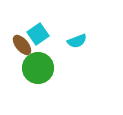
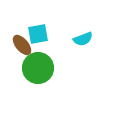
cyan square: rotated 25 degrees clockwise
cyan semicircle: moved 6 px right, 2 px up
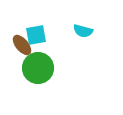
cyan square: moved 2 px left, 1 px down
cyan semicircle: moved 8 px up; rotated 36 degrees clockwise
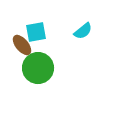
cyan semicircle: rotated 54 degrees counterclockwise
cyan square: moved 3 px up
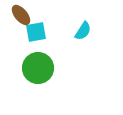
cyan semicircle: rotated 18 degrees counterclockwise
brown ellipse: moved 1 px left, 30 px up
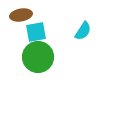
brown ellipse: rotated 60 degrees counterclockwise
green circle: moved 11 px up
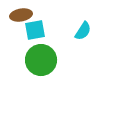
cyan square: moved 1 px left, 2 px up
green circle: moved 3 px right, 3 px down
